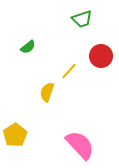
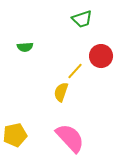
green semicircle: moved 3 px left; rotated 35 degrees clockwise
yellow line: moved 6 px right
yellow semicircle: moved 14 px right
yellow pentagon: rotated 20 degrees clockwise
pink semicircle: moved 10 px left, 7 px up
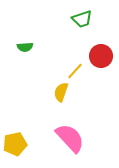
yellow pentagon: moved 9 px down
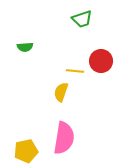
red circle: moved 5 px down
yellow line: rotated 54 degrees clockwise
pink semicircle: moved 6 px left; rotated 52 degrees clockwise
yellow pentagon: moved 11 px right, 7 px down
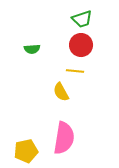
green semicircle: moved 7 px right, 2 px down
red circle: moved 20 px left, 16 px up
yellow semicircle: rotated 48 degrees counterclockwise
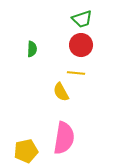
green semicircle: rotated 84 degrees counterclockwise
yellow line: moved 1 px right, 2 px down
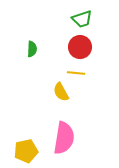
red circle: moved 1 px left, 2 px down
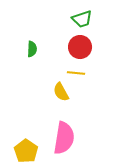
yellow pentagon: rotated 25 degrees counterclockwise
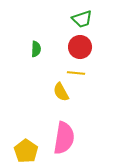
green semicircle: moved 4 px right
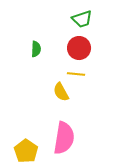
red circle: moved 1 px left, 1 px down
yellow line: moved 1 px down
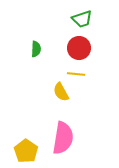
pink semicircle: moved 1 px left
